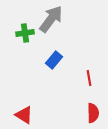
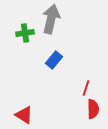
gray arrow: rotated 24 degrees counterclockwise
red line: moved 3 px left, 10 px down; rotated 28 degrees clockwise
red semicircle: moved 4 px up
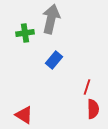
red line: moved 1 px right, 1 px up
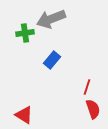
gray arrow: rotated 124 degrees counterclockwise
blue rectangle: moved 2 px left
red semicircle: rotated 18 degrees counterclockwise
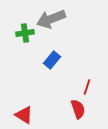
red semicircle: moved 15 px left
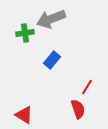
red line: rotated 14 degrees clockwise
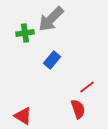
gray arrow: rotated 24 degrees counterclockwise
red line: rotated 21 degrees clockwise
red triangle: moved 1 px left, 1 px down
